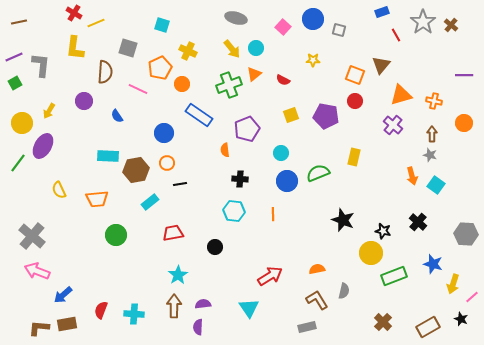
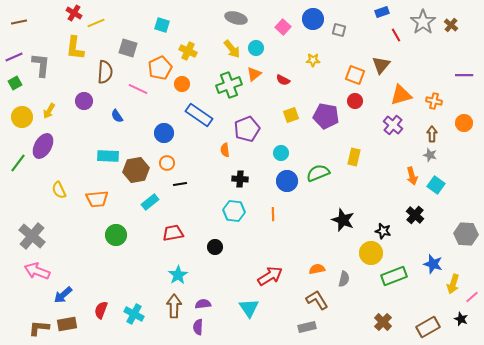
yellow circle at (22, 123): moved 6 px up
black cross at (418, 222): moved 3 px left, 7 px up
gray semicircle at (344, 291): moved 12 px up
cyan cross at (134, 314): rotated 24 degrees clockwise
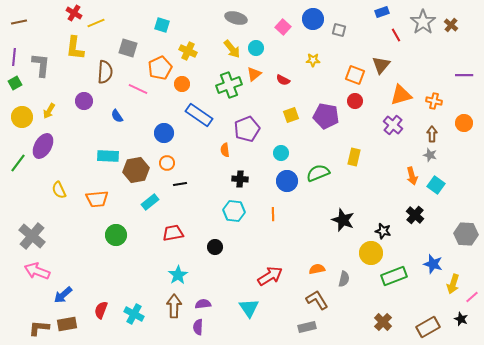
purple line at (14, 57): rotated 60 degrees counterclockwise
